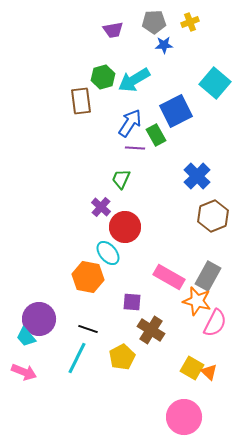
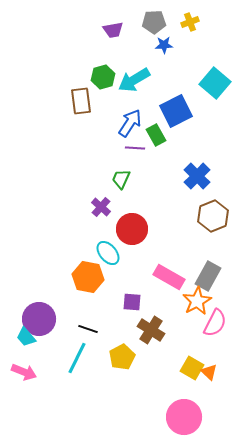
red circle: moved 7 px right, 2 px down
orange star: rotated 28 degrees clockwise
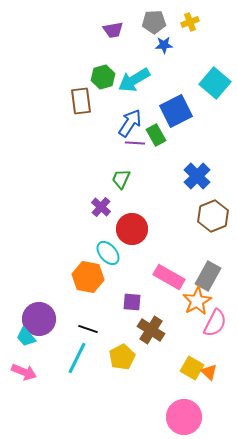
purple line: moved 5 px up
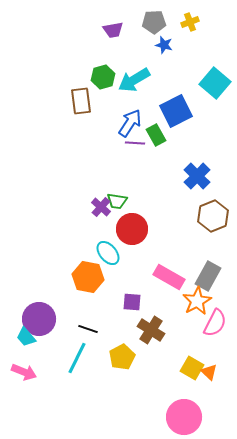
blue star: rotated 18 degrees clockwise
green trapezoid: moved 4 px left, 22 px down; rotated 105 degrees counterclockwise
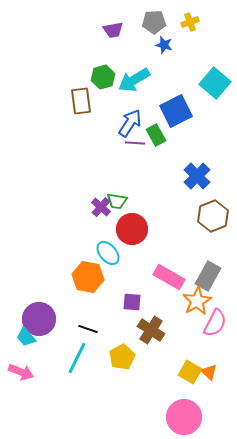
yellow square: moved 2 px left, 4 px down
pink arrow: moved 3 px left
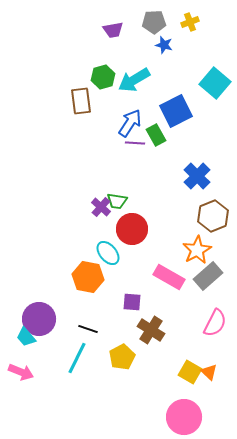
gray rectangle: rotated 20 degrees clockwise
orange star: moved 51 px up
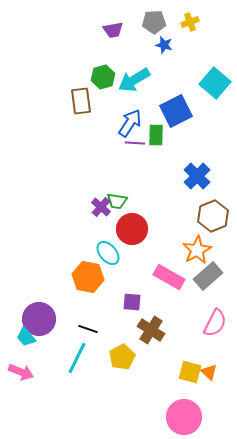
green rectangle: rotated 30 degrees clockwise
yellow square: rotated 15 degrees counterclockwise
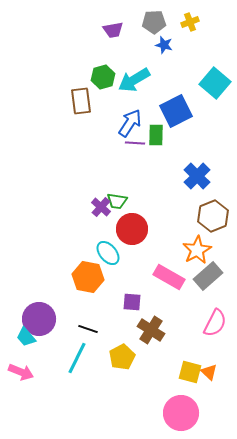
pink circle: moved 3 px left, 4 px up
